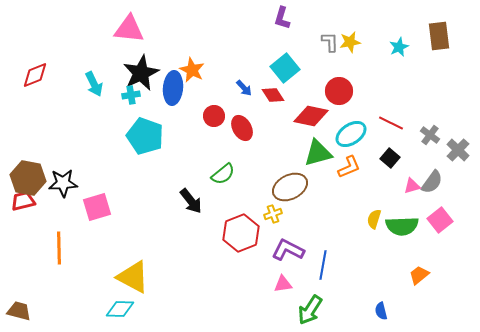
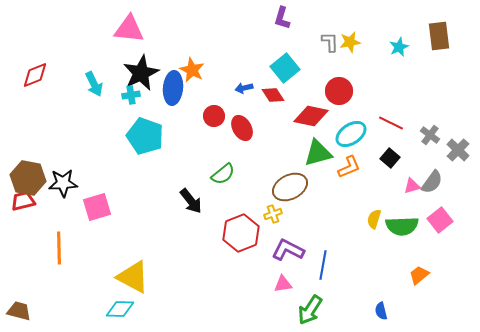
blue arrow at (244, 88): rotated 120 degrees clockwise
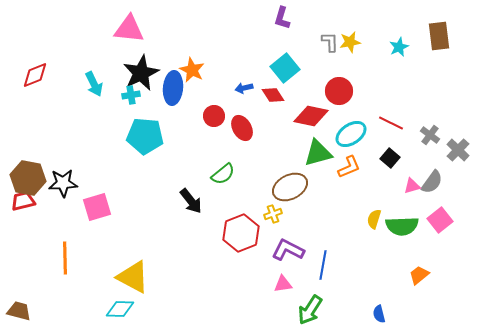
cyan pentagon at (145, 136): rotated 15 degrees counterclockwise
orange line at (59, 248): moved 6 px right, 10 px down
blue semicircle at (381, 311): moved 2 px left, 3 px down
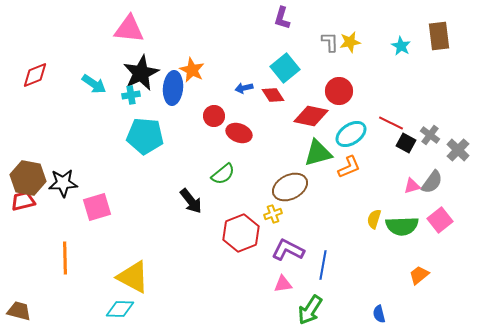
cyan star at (399, 47): moved 2 px right, 1 px up; rotated 18 degrees counterclockwise
cyan arrow at (94, 84): rotated 30 degrees counterclockwise
red ellipse at (242, 128): moved 3 px left, 5 px down; rotated 40 degrees counterclockwise
black square at (390, 158): moved 16 px right, 15 px up; rotated 12 degrees counterclockwise
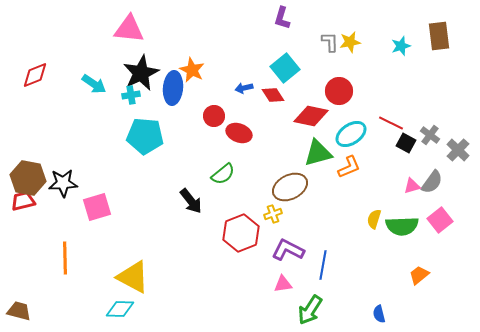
cyan star at (401, 46): rotated 24 degrees clockwise
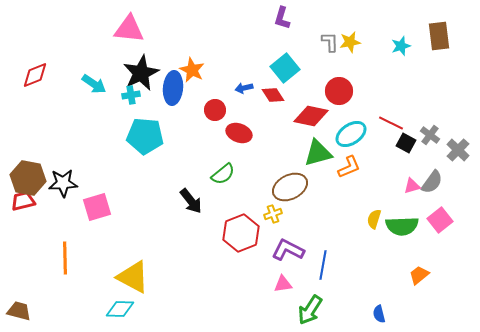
red circle at (214, 116): moved 1 px right, 6 px up
